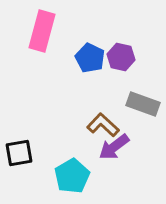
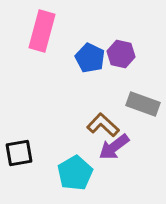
purple hexagon: moved 3 px up
cyan pentagon: moved 3 px right, 3 px up
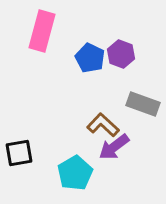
purple hexagon: rotated 8 degrees clockwise
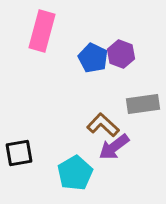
blue pentagon: moved 3 px right
gray rectangle: rotated 28 degrees counterclockwise
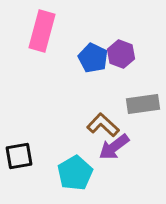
black square: moved 3 px down
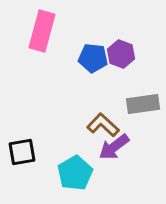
blue pentagon: rotated 20 degrees counterclockwise
black square: moved 3 px right, 4 px up
